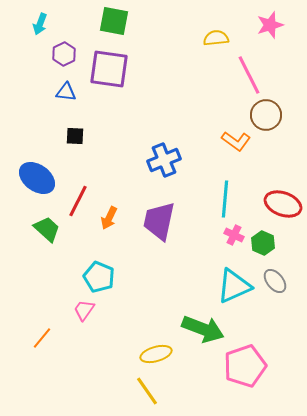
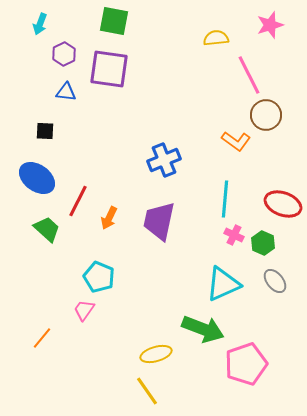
black square: moved 30 px left, 5 px up
cyan triangle: moved 11 px left, 2 px up
pink pentagon: moved 1 px right, 2 px up
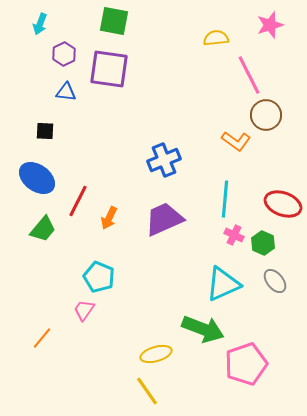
purple trapezoid: moved 5 px right, 2 px up; rotated 54 degrees clockwise
green trapezoid: moved 4 px left; rotated 88 degrees clockwise
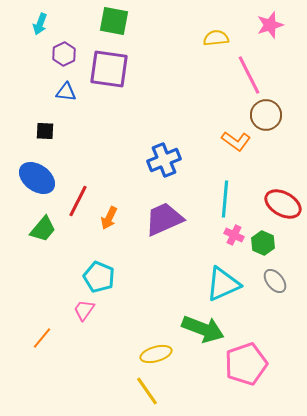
red ellipse: rotated 9 degrees clockwise
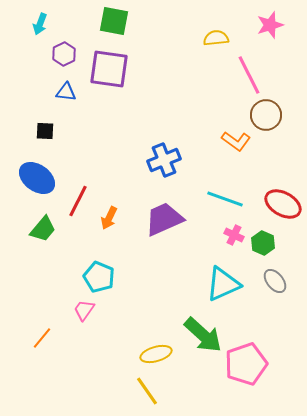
cyan line: rotated 75 degrees counterclockwise
green arrow: moved 6 px down; rotated 21 degrees clockwise
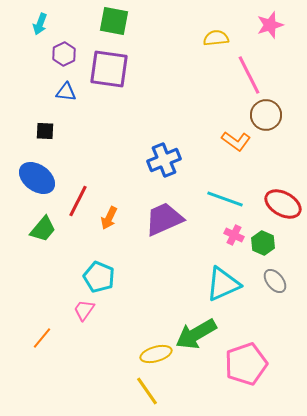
green arrow: moved 7 px left, 1 px up; rotated 108 degrees clockwise
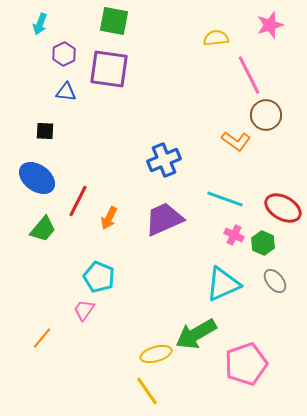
red ellipse: moved 4 px down
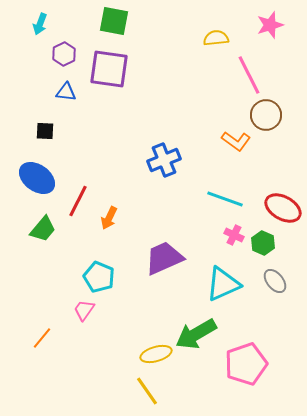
purple trapezoid: moved 39 px down
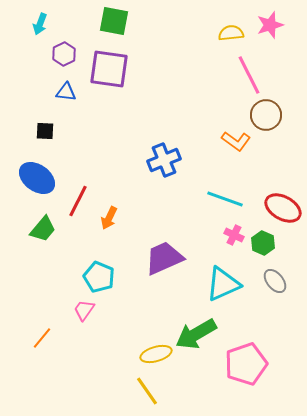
yellow semicircle: moved 15 px right, 5 px up
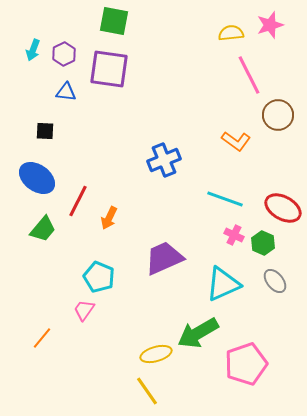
cyan arrow: moved 7 px left, 26 px down
brown circle: moved 12 px right
green arrow: moved 2 px right, 1 px up
